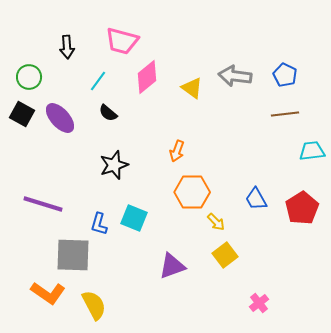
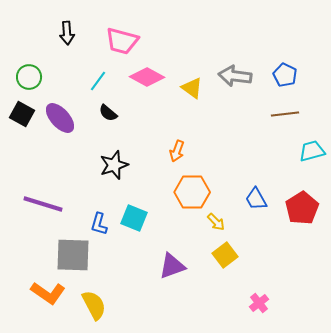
black arrow: moved 14 px up
pink diamond: rotated 68 degrees clockwise
cyan trapezoid: rotated 8 degrees counterclockwise
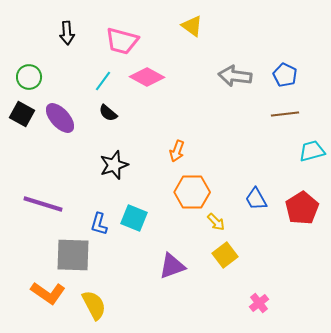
cyan line: moved 5 px right
yellow triangle: moved 62 px up
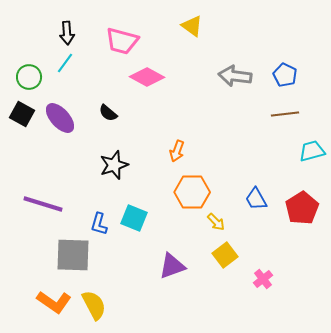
cyan line: moved 38 px left, 18 px up
orange L-shape: moved 6 px right, 9 px down
pink cross: moved 4 px right, 24 px up
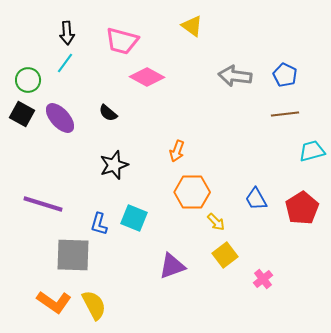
green circle: moved 1 px left, 3 px down
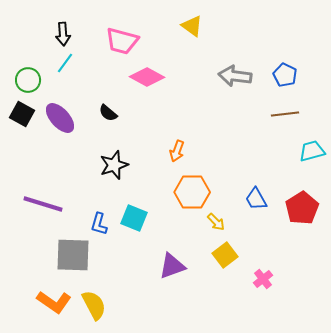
black arrow: moved 4 px left, 1 px down
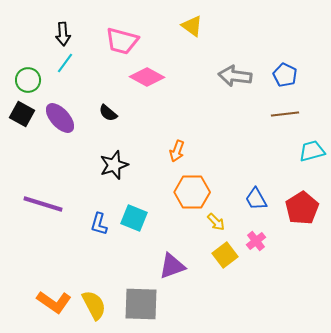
gray square: moved 68 px right, 49 px down
pink cross: moved 7 px left, 38 px up
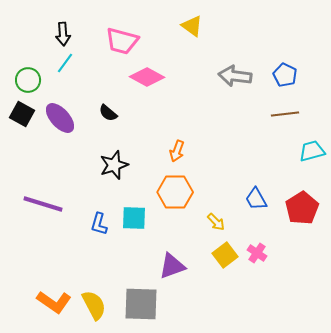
orange hexagon: moved 17 px left
cyan square: rotated 20 degrees counterclockwise
pink cross: moved 1 px right, 12 px down; rotated 18 degrees counterclockwise
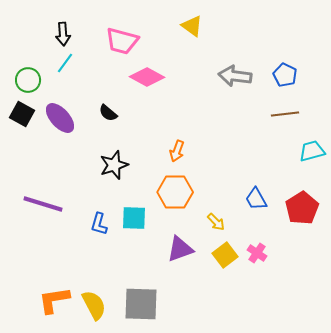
purple triangle: moved 8 px right, 17 px up
orange L-shape: moved 2 px up; rotated 136 degrees clockwise
